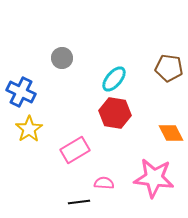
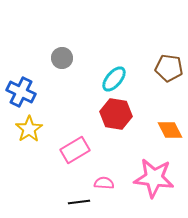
red hexagon: moved 1 px right, 1 px down
orange diamond: moved 1 px left, 3 px up
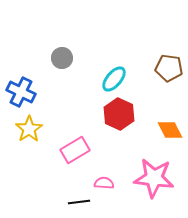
red hexagon: moved 3 px right; rotated 16 degrees clockwise
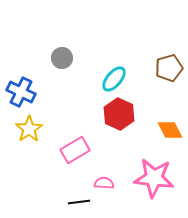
brown pentagon: rotated 24 degrees counterclockwise
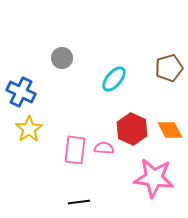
red hexagon: moved 13 px right, 15 px down
pink rectangle: rotated 52 degrees counterclockwise
pink semicircle: moved 35 px up
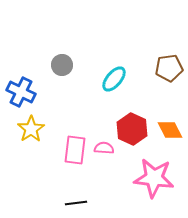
gray circle: moved 7 px down
brown pentagon: rotated 8 degrees clockwise
yellow star: moved 2 px right
black line: moved 3 px left, 1 px down
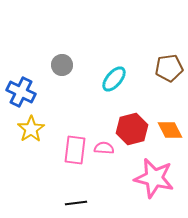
red hexagon: rotated 20 degrees clockwise
pink star: rotated 6 degrees clockwise
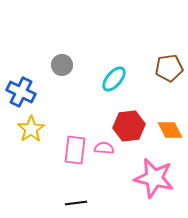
red hexagon: moved 3 px left, 3 px up; rotated 8 degrees clockwise
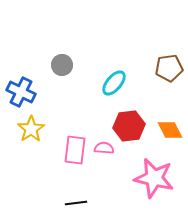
cyan ellipse: moved 4 px down
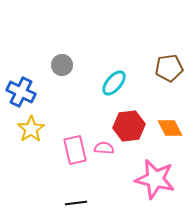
orange diamond: moved 2 px up
pink rectangle: rotated 20 degrees counterclockwise
pink star: moved 1 px right, 1 px down
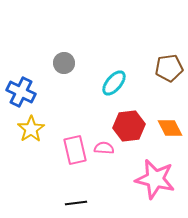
gray circle: moved 2 px right, 2 px up
